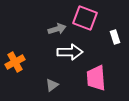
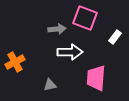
gray arrow: rotated 12 degrees clockwise
white rectangle: rotated 56 degrees clockwise
pink trapezoid: rotated 8 degrees clockwise
gray triangle: moved 2 px left; rotated 24 degrees clockwise
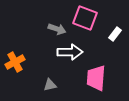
gray arrow: rotated 24 degrees clockwise
white rectangle: moved 3 px up
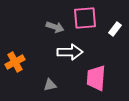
pink square: rotated 25 degrees counterclockwise
gray arrow: moved 2 px left, 2 px up
white rectangle: moved 5 px up
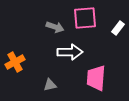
white rectangle: moved 3 px right, 1 px up
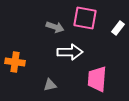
pink square: rotated 15 degrees clockwise
orange cross: rotated 36 degrees clockwise
pink trapezoid: moved 1 px right, 1 px down
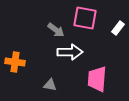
gray arrow: moved 1 px right, 3 px down; rotated 18 degrees clockwise
gray triangle: rotated 24 degrees clockwise
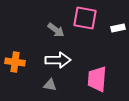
white rectangle: rotated 40 degrees clockwise
white arrow: moved 12 px left, 8 px down
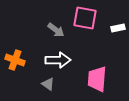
orange cross: moved 2 px up; rotated 12 degrees clockwise
gray triangle: moved 2 px left, 1 px up; rotated 24 degrees clockwise
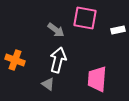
white rectangle: moved 2 px down
white arrow: rotated 75 degrees counterclockwise
